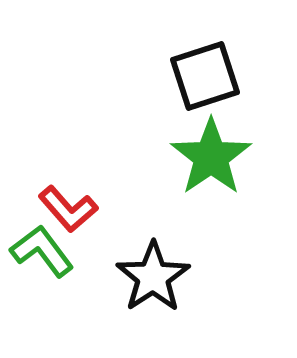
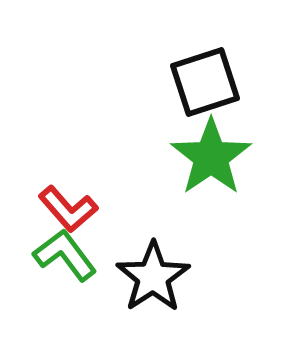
black square: moved 6 px down
green L-shape: moved 23 px right, 4 px down
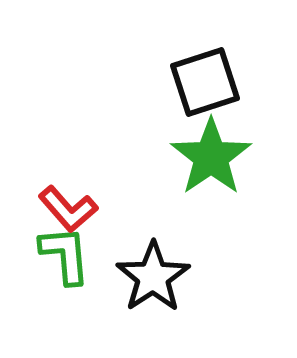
green L-shape: rotated 32 degrees clockwise
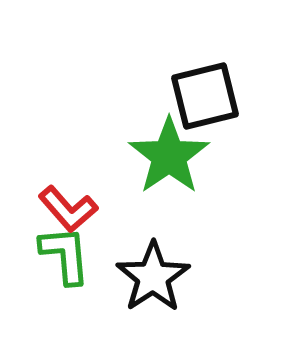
black square: moved 14 px down; rotated 4 degrees clockwise
green star: moved 42 px left, 1 px up
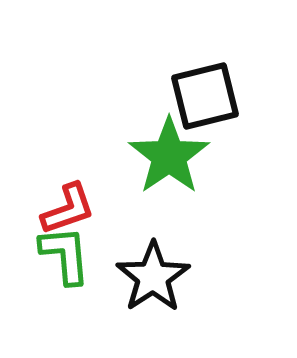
red L-shape: rotated 68 degrees counterclockwise
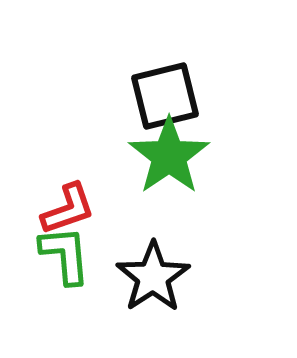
black square: moved 40 px left
